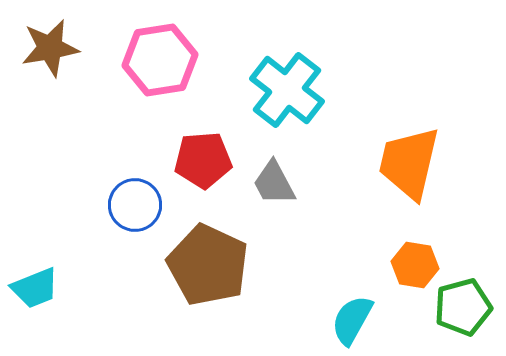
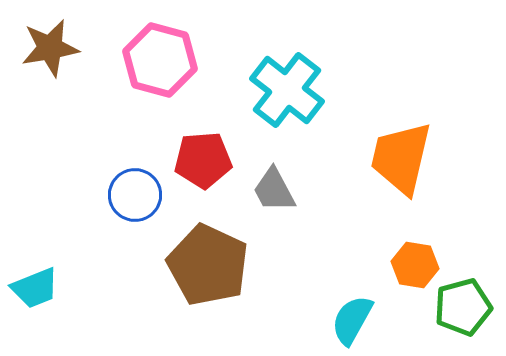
pink hexagon: rotated 24 degrees clockwise
orange trapezoid: moved 8 px left, 5 px up
gray trapezoid: moved 7 px down
blue circle: moved 10 px up
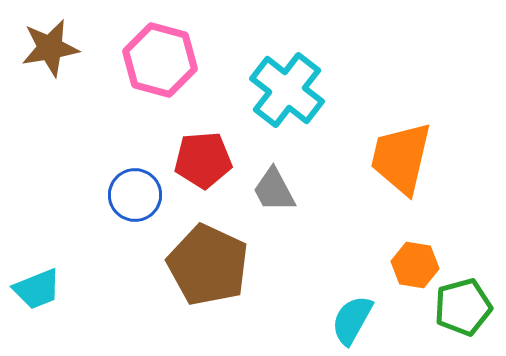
cyan trapezoid: moved 2 px right, 1 px down
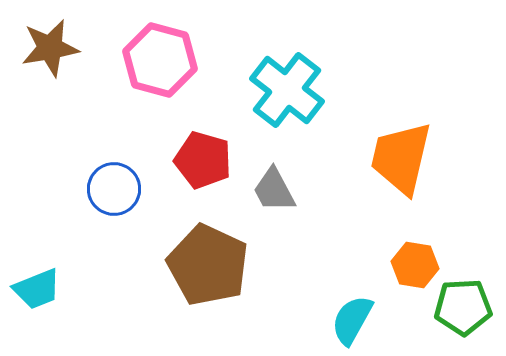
red pentagon: rotated 20 degrees clockwise
blue circle: moved 21 px left, 6 px up
green pentagon: rotated 12 degrees clockwise
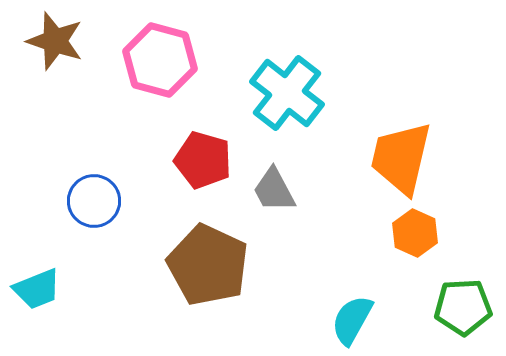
brown star: moved 5 px right, 7 px up; rotated 28 degrees clockwise
cyan cross: moved 3 px down
blue circle: moved 20 px left, 12 px down
orange hexagon: moved 32 px up; rotated 15 degrees clockwise
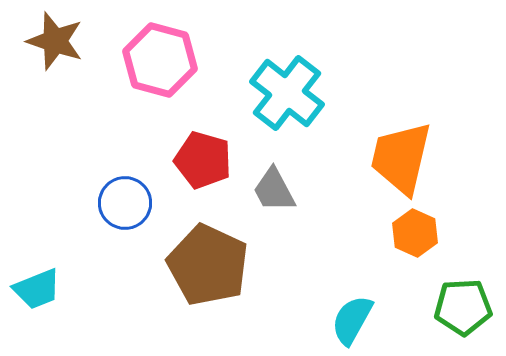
blue circle: moved 31 px right, 2 px down
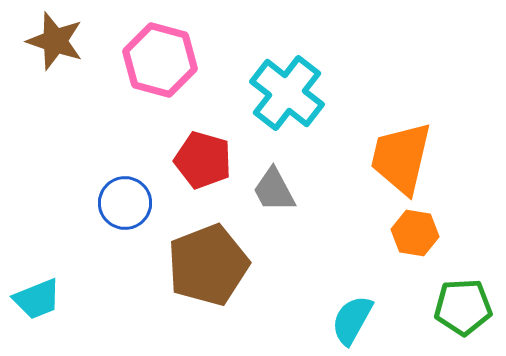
orange hexagon: rotated 15 degrees counterclockwise
brown pentagon: rotated 26 degrees clockwise
cyan trapezoid: moved 10 px down
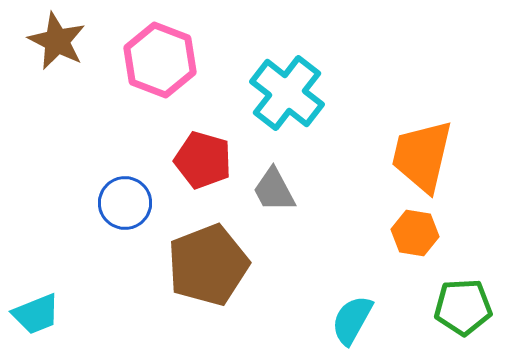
brown star: moved 2 px right; rotated 8 degrees clockwise
pink hexagon: rotated 6 degrees clockwise
orange trapezoid: moved 21 px right, 2 px up
cyan trapezoid: moved 1 px left, 15 px down
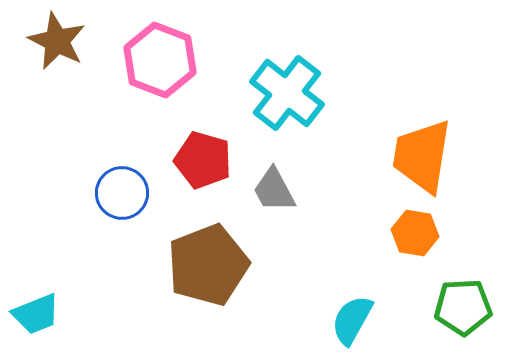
orange trapezoid: rotated 4 degrees counterclockwise
blue circle: moved 3 px left, 10 px up
